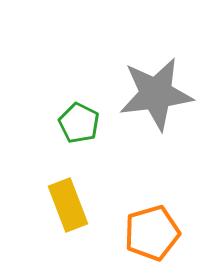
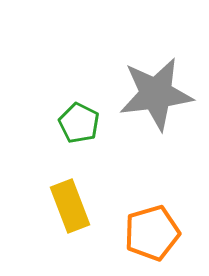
yellow rectangle: moved 2 px right, 1 px down
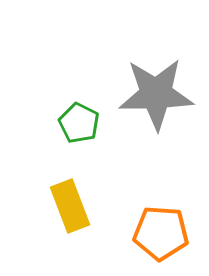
gray star: rotated 6 degrees clockwise
orange pentagon: moved 9 px right; rotated 20 degrees clockwise
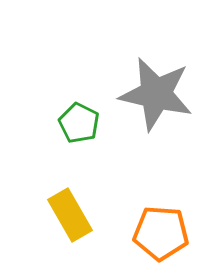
gray star: rotated 14 degrees clockwise
yellow rectangle: moved 9 px down; rotated 9 degrees counterclockwise
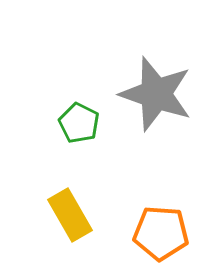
gray star: rotated 6 degrees clockwise
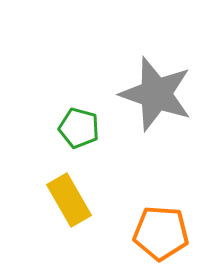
green pentagon: moved 5 px down; rotated 12 degrees counterclockwise
yellow rectangle: moved 1 px left, 15 px up
